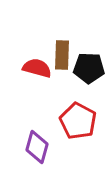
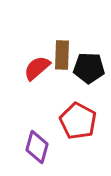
red semicircle: rotated 56 degrees counterclockwise
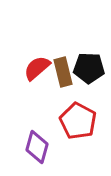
brown rectangle: moved 1 px right, 17 px down; rotated 16 degrees counterclockwise
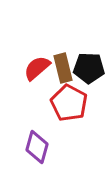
brown rectangle: moved 4 px up
red pentagon: moved 9 px left, 18 px up
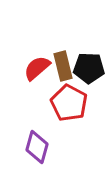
brown rectangle: moved 2 px up
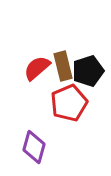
black pentagon: moved 1 px left, 3 px down; rotated 20 degrees counterclockwise
red pentagon: rotated 21 degrees clockwise
purple diamond: moved 3 px left
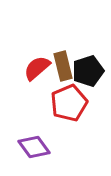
purple diamond: rotated 52 degrees counterclockwise
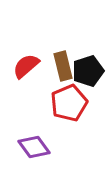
red semicircle: moved 11 px left, 2 px up
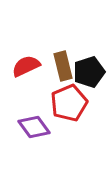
red semicircle: rotated 16 degrees clockwise
black pentagon: moved 1 px right, 1 px down
purple diamond: moved 20 px up
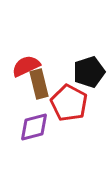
brown rectangle: moved 24 px left, 18 px down
red pentagon: rotated 21 degrees counterclockwise
purple diamond: rotated 68 degrees counterclockwise
